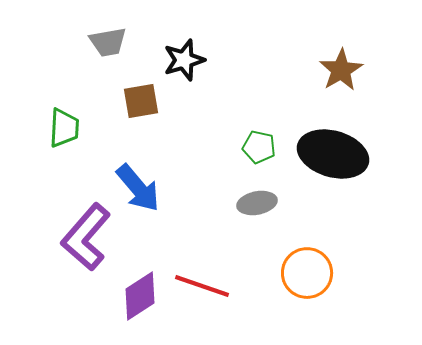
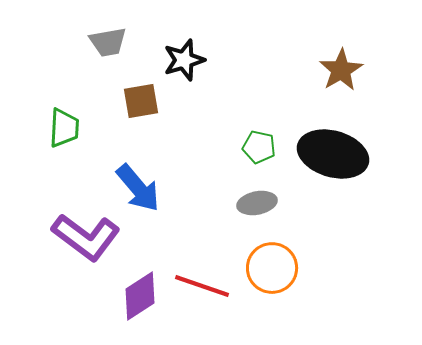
purple L-shape: rotated 94 degrees counterclockwise
orange circle: moved 35 px left, 5 px up
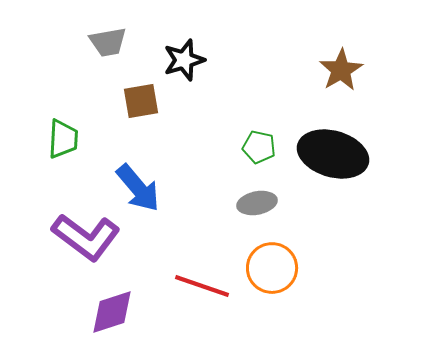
green trapezoid: moved 1 px left, 11 px down
purple diamond: moved 28 px left, 16 px down; rotated 15 degrees clockwise
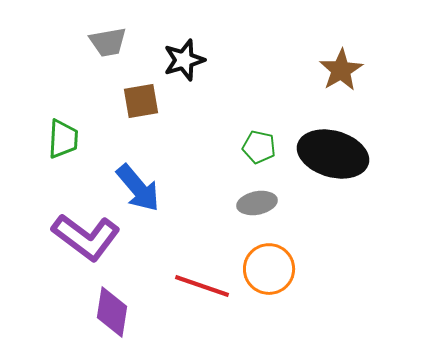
orange circle: moved 3 px left, 1 px down
purple diamond: rotated 63 degrees counterclockwise
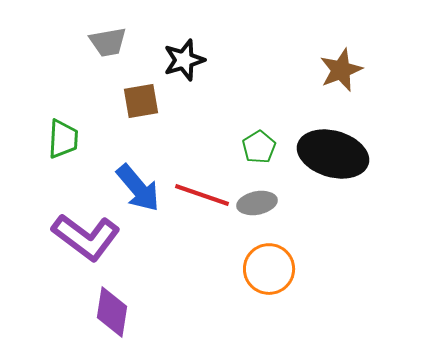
brown star: rotated 9 degrees clockwise
green pentagon: rotated 28 degrees clockwise
red line: moved 91 px up
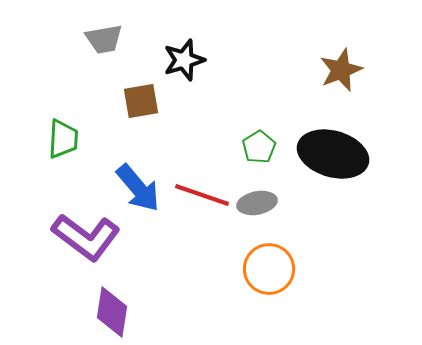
gray trapezoid: moved 4 px left, 3 px up
